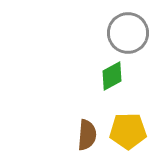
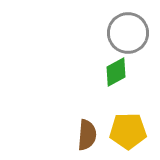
green diamond: moved 4 px right, 4 px up
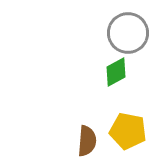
yellow pentagon: rotated 12 degrees clockwise
brown semicircle: moved 6 px down
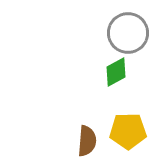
yellow pentagon: rotated 12 degrees counterclockwise
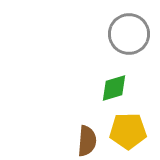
gray circle: moved 1 px right, 1 px down
green diamond: moved 2 px left, 16 px down; rotated 12 degrees clockwise
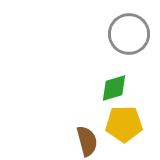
yellow pentagon: moved 4 px left, 7 px up
brown semicircle: rotated 20 degrees counterclockwise
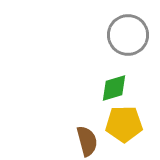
gray circle: moved 1 px left, 1 px down
